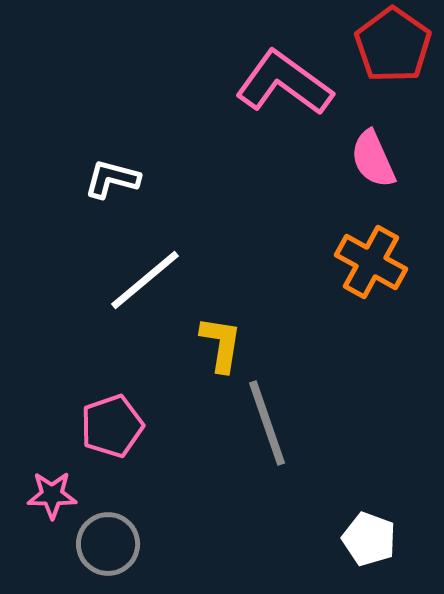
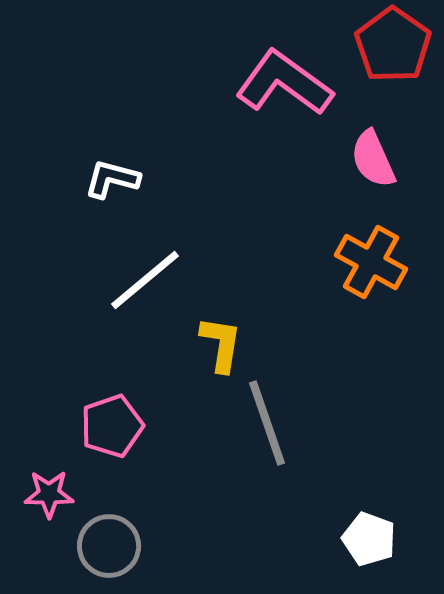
pink star: moved 3 px left, 1 px up
gray circle: moved 1 px right, 2 px down
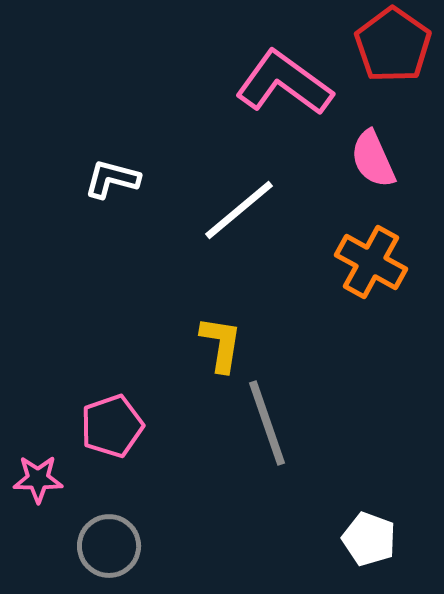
white line: moved 94 px right, 70 px up
pink star: moved 11 px left, 15 px up
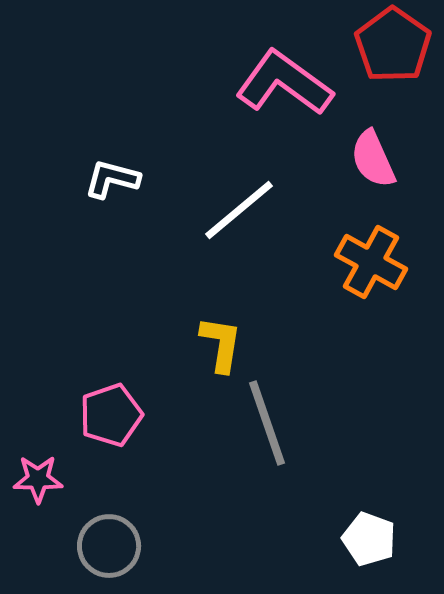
pink pentagon: moved 1 px left, 11 px up
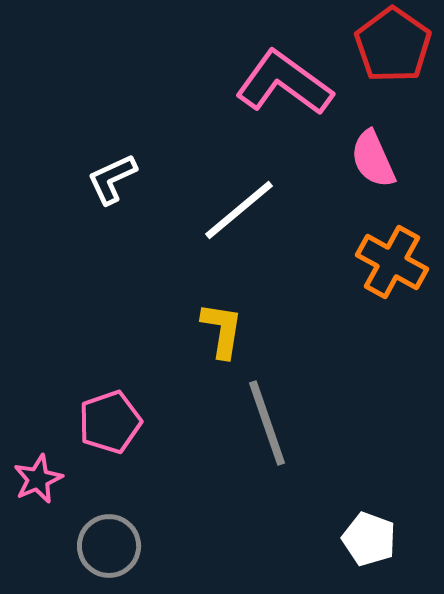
white L-shape: rotated 40 degrees counterclockwise
orange cross: moved 21 px right
yellow L-shape: moved 1 px right, 14 px up
pink pentagon: moved 1 px left, 7 px down
pink star: rotated 24 degrees counterclockwise
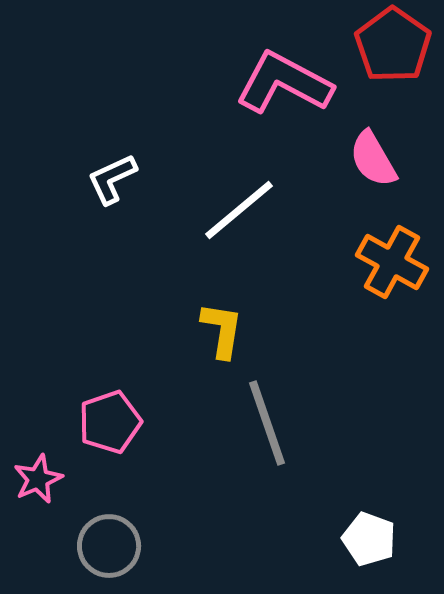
pink L-shape: rotated 8 degrees counterclockwise
pink semicircle: rotated 6 degrees counterclockwise
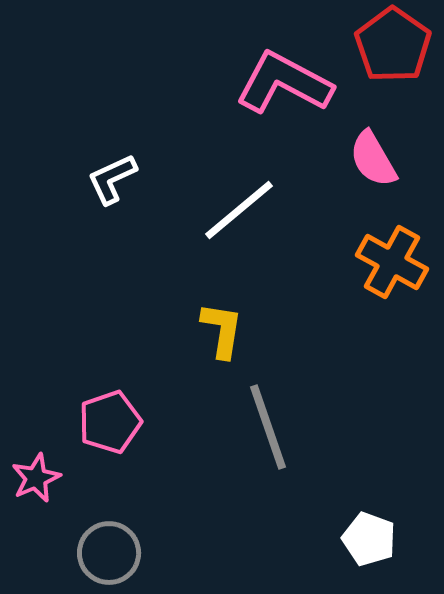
gray line: moved 1 px right, 4 px down
pink star: moved 2 px left, 1 px up
gray circle: moved 7 px down
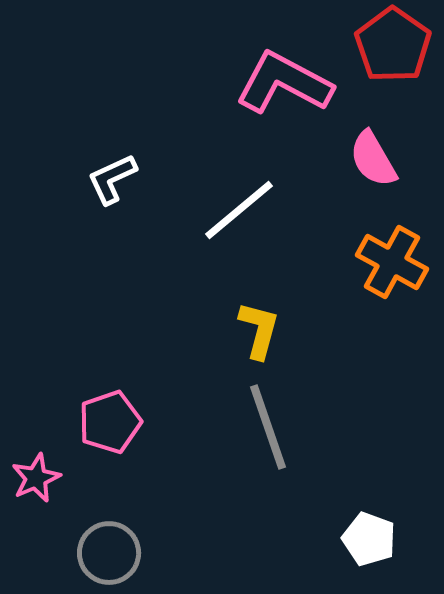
yellow L-shape: moved 37 px right; rotated 6 degrees clockwise
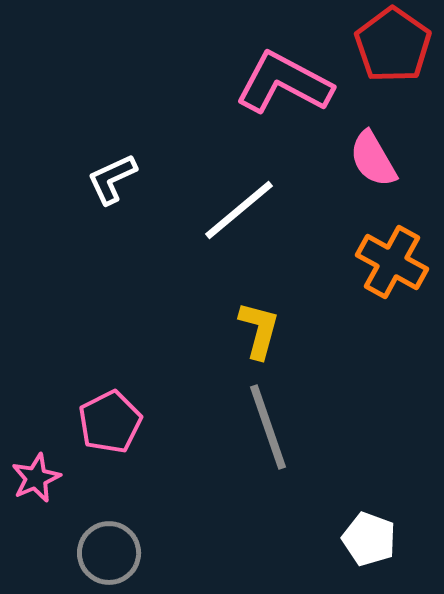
pink pentagon: rotated 8 degrees counterclockwise
